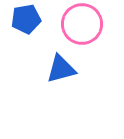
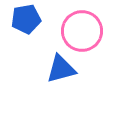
pink circle: moved 7 px down
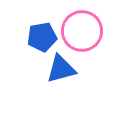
blue pentagon: moved 16 px right, 18 px down
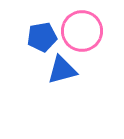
blue triangle: moved 1 px right, 1 px down
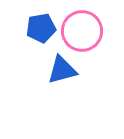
blue pentagon: moved 1 px left, 9 px up
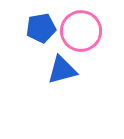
pink circle: moved 1 px left
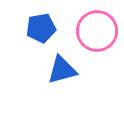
pink circle: moved 16 px right
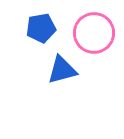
pink circle: moved 3 px left, 2 px down
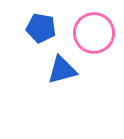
blue pentagon: rotated 20 degrees clockwise
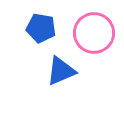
blue triangle: moved 1 px left, 1 px down; rotated 8 degrees counterclockwise
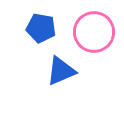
pink circle: moved 1 px up
